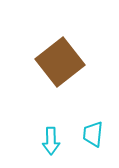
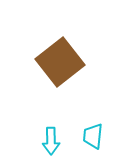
cyan trapezoid: moved 2 px down
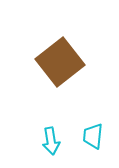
cyan arrow: rotated 8 degrees counterclockwise
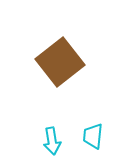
cyan arrow: moved 1 px right
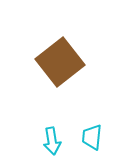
cyan trapezoid: moved 1 px left, 1 px down
